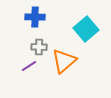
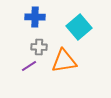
cyan square: moved 7 px left, 2 px up
orange triangle: rotated 32 degrees clockwise
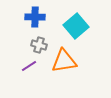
cyan square: moved 3 px left, 1 px up
gray cross: moved 2 px up; rotated 14 degrees clockwise
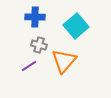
orange triangle: rotated 40 degrees counterclockwise
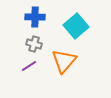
gray cross: moved 5 px left, 1 px up
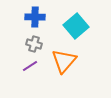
purple line: moved 1 px right
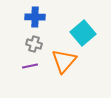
cyan square: moved 7 px right, 7 px down
purple line: rotated 21 degrees clockwise
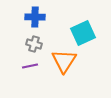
cyan square: rotated 15 degrees clockwise
orange triangle: rotated 8 degrees counterclockwise
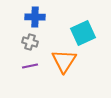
gray cross: moved 4 px left, 2 px up
